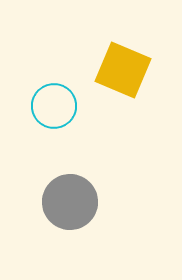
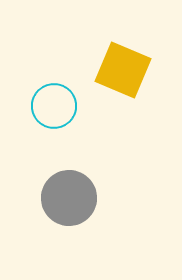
gray circle: moved 1 px left, 4 px up
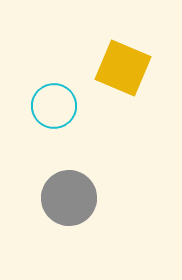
yellow square: moved 2 px up
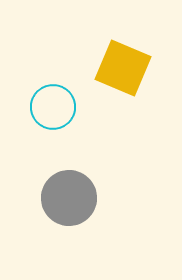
cyan circle: moved 1 px left, 1 px down
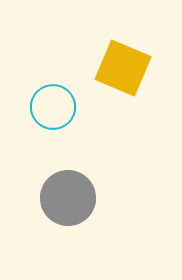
gray circle: moved 1 px left
